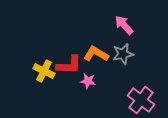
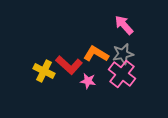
red L-shape: rotated 40 degrees clockwise
pink cross: moved 19 px left, 26 px up
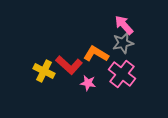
gray star: moved 11 px up
pink star: moved 2 px down
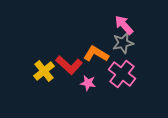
yellow cross: rotated 25 degrees clockwise
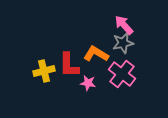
red L-shape: rotated 48 degrees clockwise
yellow cross: rotated 25 degrees clockwise
